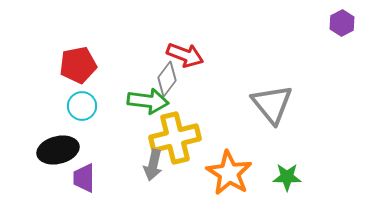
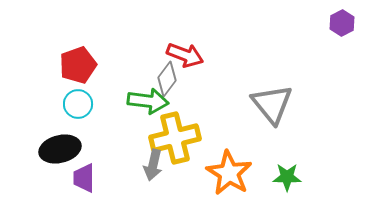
red pentagon: rotated 9 degrees counterclockwise
cyan circle: moved 4 px left, 2 px up
black ellipse: moved 2 px right, 1 px up
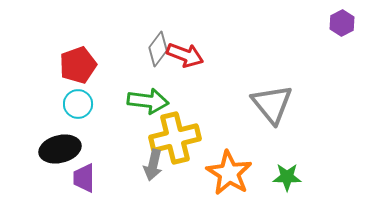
gray diamond: moved 9 px left, 30 px up
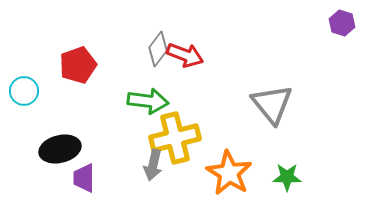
purple hexagon: rotated 15 degrees counterclockwise
cyan circle: moved 54 px left, 13 px up
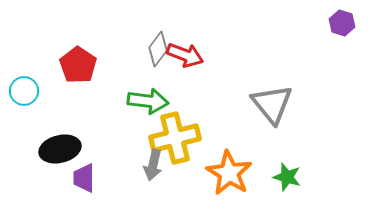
red pentagon: rotated 18 degrees counterclockwise
green star: rotated 16 degrees clockwise
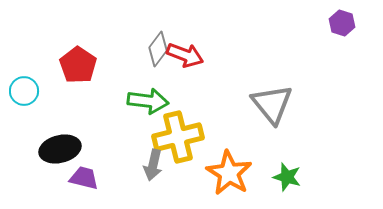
yellow cross: moved 3 px right, 1 px up
purple trapezoid: rotated 104 degrees clockwise
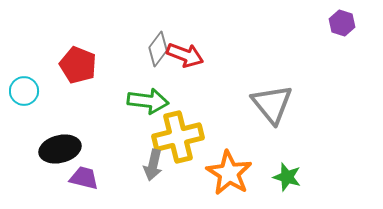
red pentagon: rotated 12 degrees counterclockwise
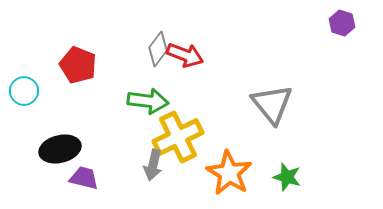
yellow cross: rotated 12 degrees counterclockwise
